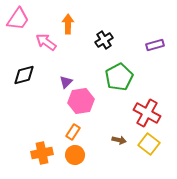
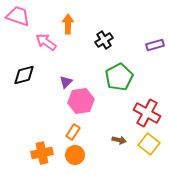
pink trapezoid: moved 3 px up; rotated 105 degrees counterclockwise
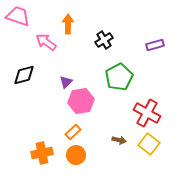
orange rectangle: rotated 14 degrees clockwise
orange circle: moved 1 px right
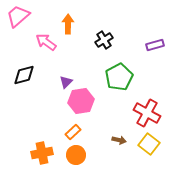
pink trapezoid: rotated 60 degrees counterclockwise
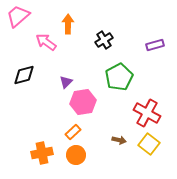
pink hexagon: moved 2 px right, 1 px down
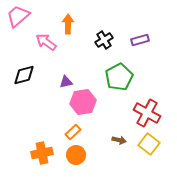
purple rectangle: moved 15 px left, 5 px up
purple triangle: rotated 32 degrees clockwise
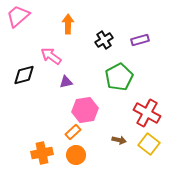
pink arrow: moved 5 px right, 14 px down
pink hexagon: moved 2 px right, 8 px down
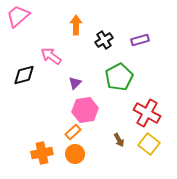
orange arrow: moved 8 px right, 1 px down
purple triangle: moved 9 px right, 1 px down; rotated 32 degrees counterclockwise
brown arrow: rotated 48 degrees clockwise
orange circle: moved 1 px left, 1 px up
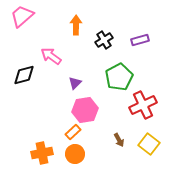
pink trapezoid: moved 4 px right
red cross: moved 4 px left, 8 px up; rotated 36 degrees clockwise
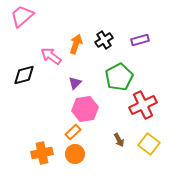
orange arrow: moved 19 px down; rotated 18 degrees clockwise
pink hexagon: moved 1 px up
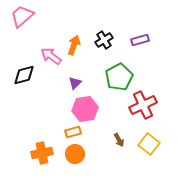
orange arrow: moved 2 px left, 1 px down
orange rectangle: rotated 28 degrees clockwise
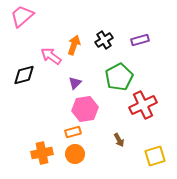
yellow square: moved 6 px right, 12 px down; rotated 35 degrees clockwise
